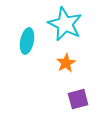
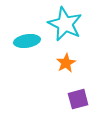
cyan ellipse: rotated 70 degrees clockwise
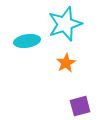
cyan star: rotated 28 degrees clockwise
purple square: moved 2 px right, 7 px down
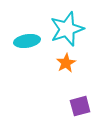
cyan star: moved 2 px right, 5 px down
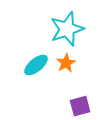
cyan ellipse: moved 9 px right, 24 px down; rotated 30 degrees counterclockwise
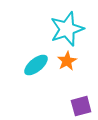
orange star: moved 1 px right, 2 px up
purple square: moved 1 px right
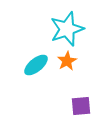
purple square: rotated 10 degrees clockwise
